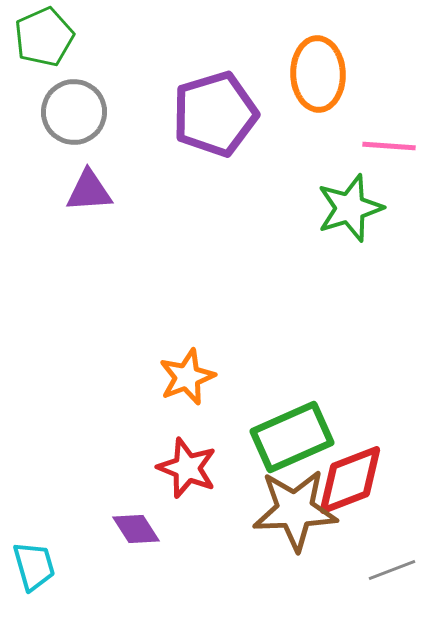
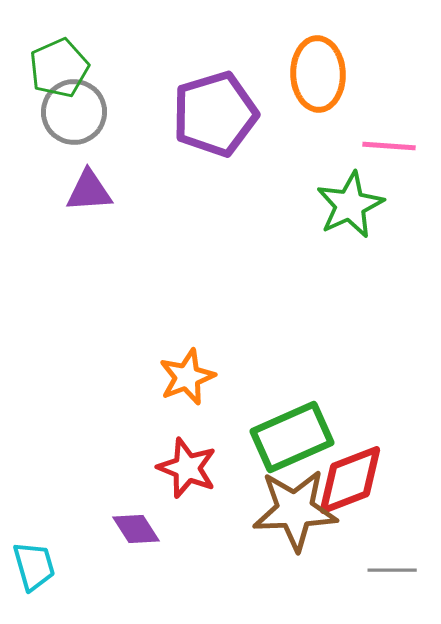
green pentagon: moved 15 px right, 31 px down
green star: moved 3 px up; rotated 8 degrees counterclockwise
gray line: rotated 21 degrees clockwise
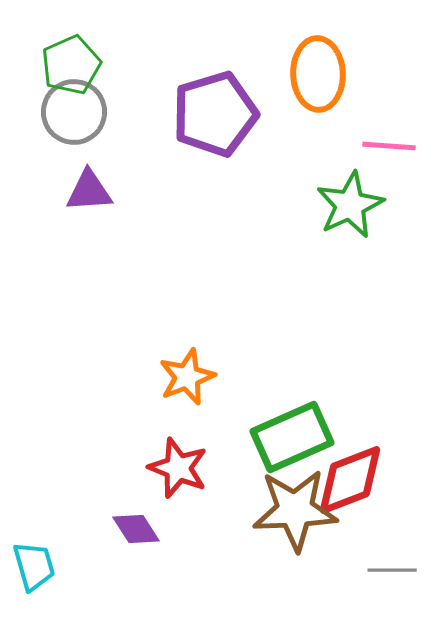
green pentagon: moved 12 px right, 3 px up
red star: moved 9 px left
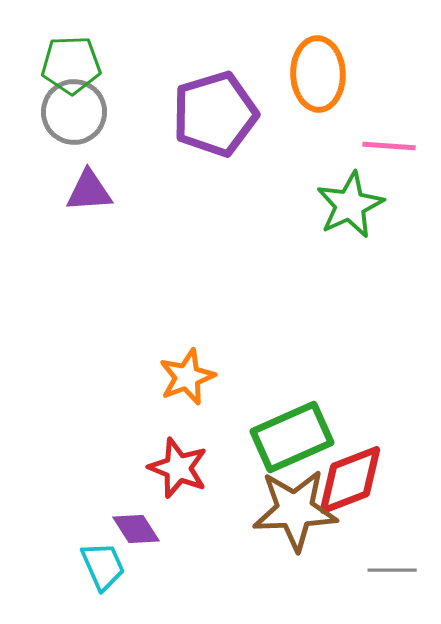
green pentagon: rotated 22 degrees clockwise
cyan trapezoid: moved 69 px right; rotated 8 degrees counterclockwise
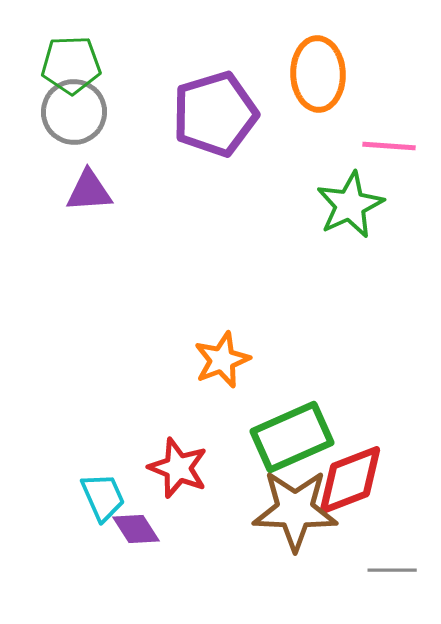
orange star: moved 35 px right, 17 px up
brown star: rotated 4 degrees clockwise
cyan trapezoid: moved 69 px up
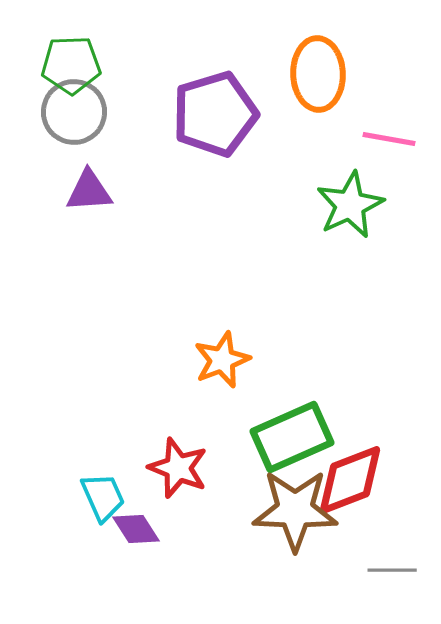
pink line: moved 7 px up; rotated 6 degrees clockwise
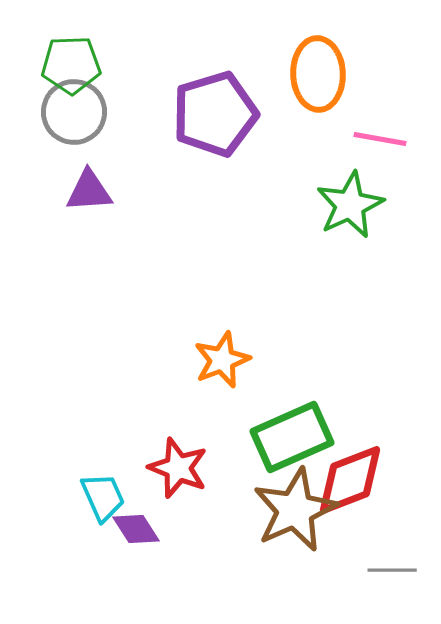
pink line: moved 9 px left
brown star: rotated 26 degrees counterclockwise
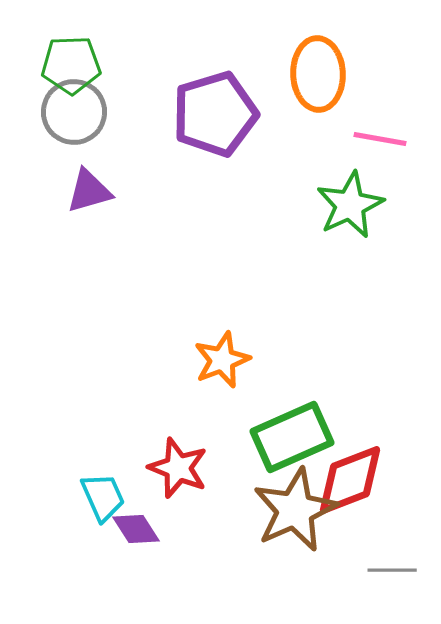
purple triangle: rotated 12 degrees counterclockwise
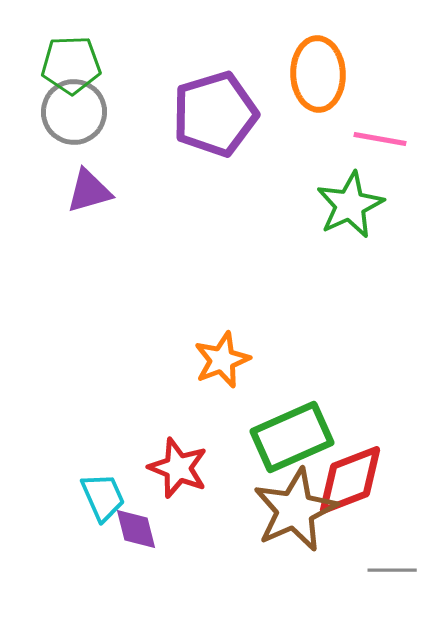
purple diamond: rotated 18 degrees clockwise
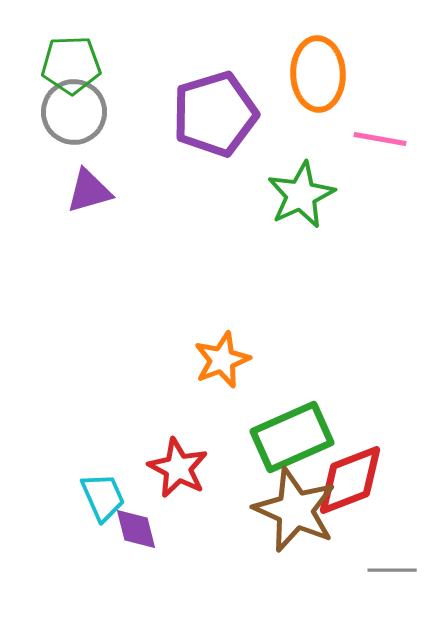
green star: moved 49 px left, 10 px up
red star: rotated 6 degrees clockwise
brown star: rotated 24 degrees counterclockwise
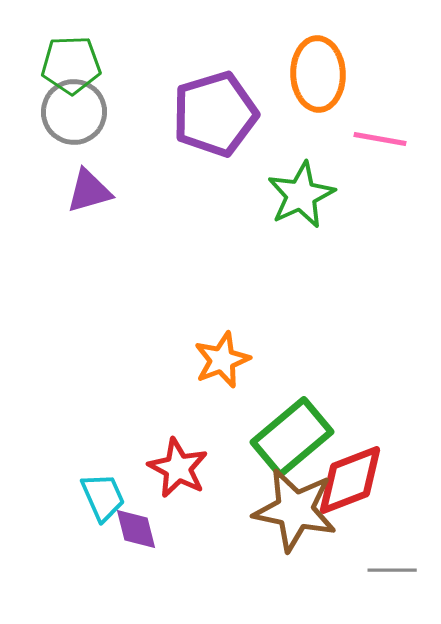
green rectangle: rotated 16 degrees counterclockwise
brown star: rotated 12 degrees counterclockwise
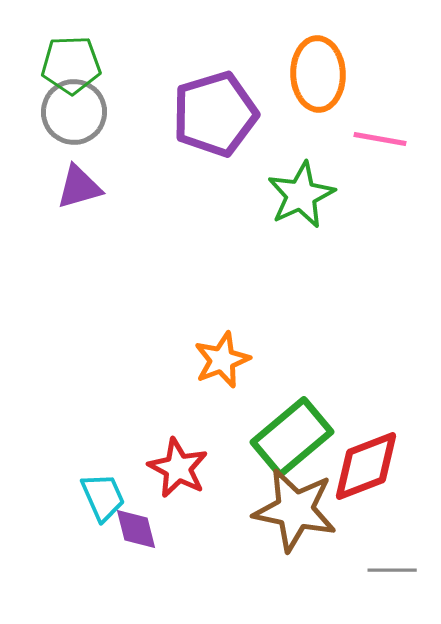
purple triangle: moved 10 px left, 4 px up
red diamond: moved 16 px right, 14 px up
